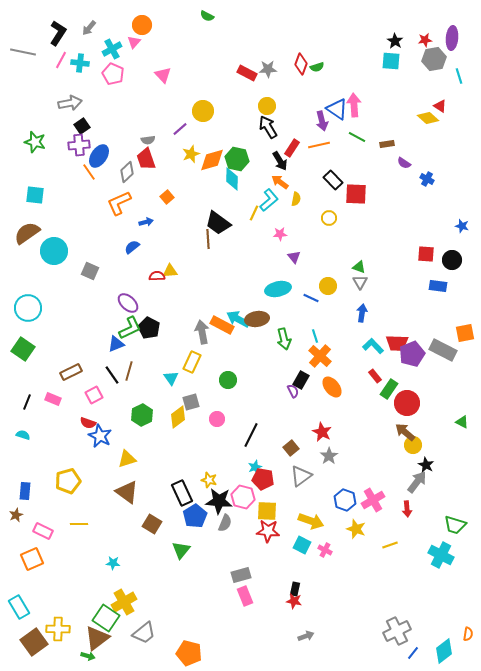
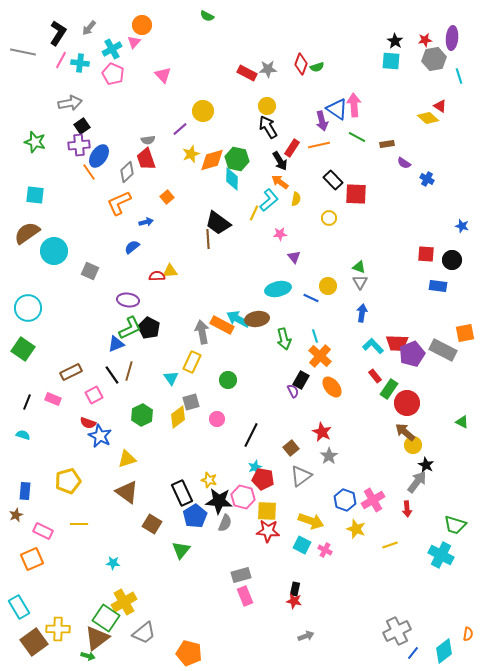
purple ellipse at (128, 303): moved 3 px up; rotated 35 degrees counterclockwise
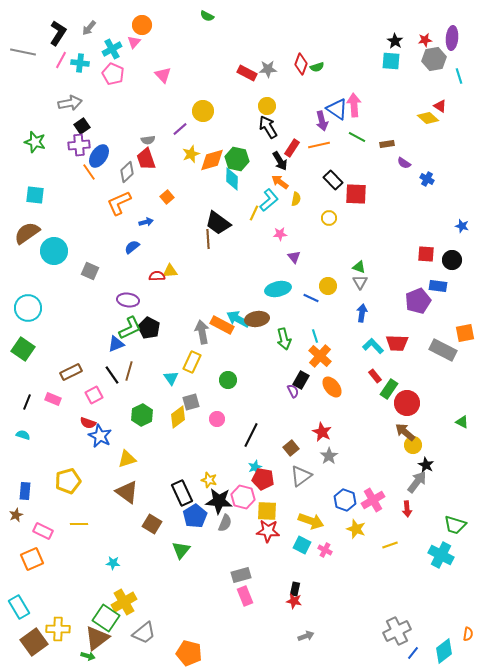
purple pentagon at (412, 354): moved 6 px right, 53 px up
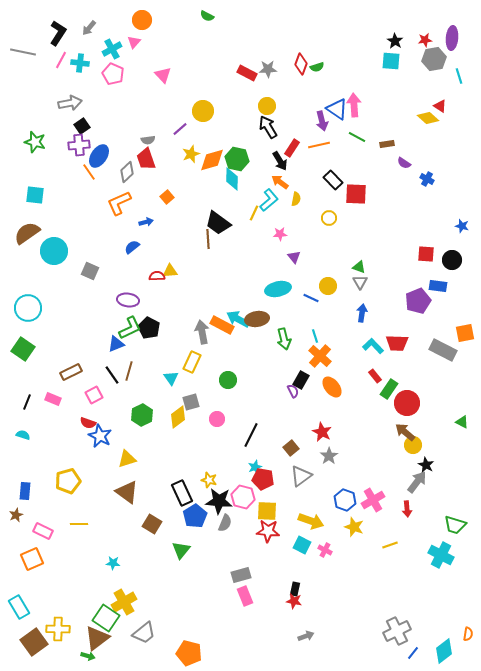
orange circle at (142, 25): moved 5 px up
yellow star at (356, 529): moved 2 px left, 2 px up
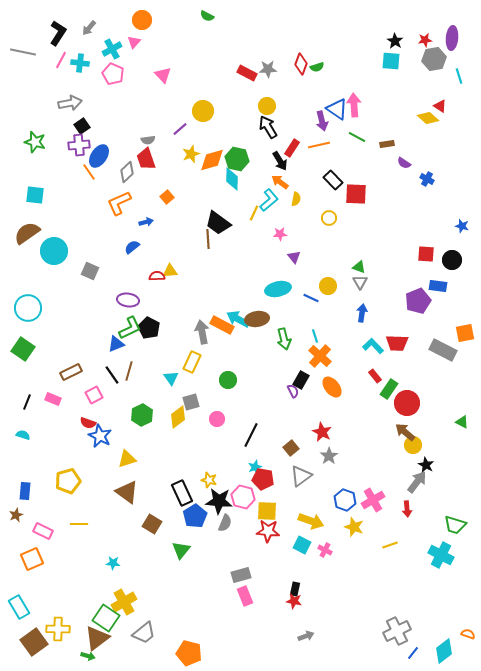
orange semicircle at (468, 634): rotated 80 degrees counterclockwise
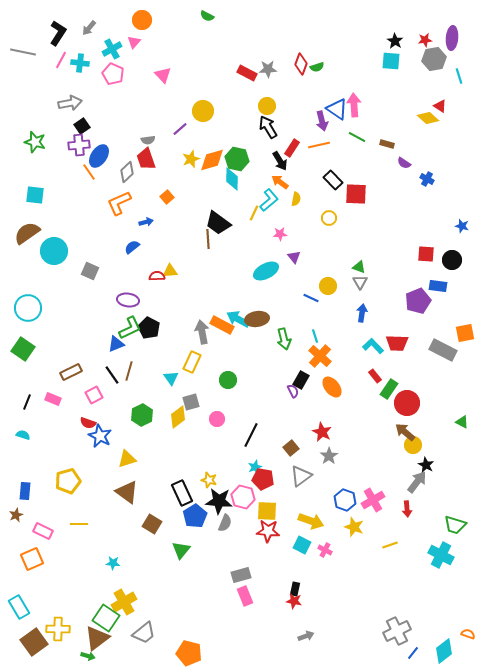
brown rectangle at (387, 144): rotated 24 degrees clockwise
yellow star at (191, 154): moved 5 px down
cyan ellipse at (278, 289): moved 12 px left, 18 px up; rotated 15 degrees counterclockwise
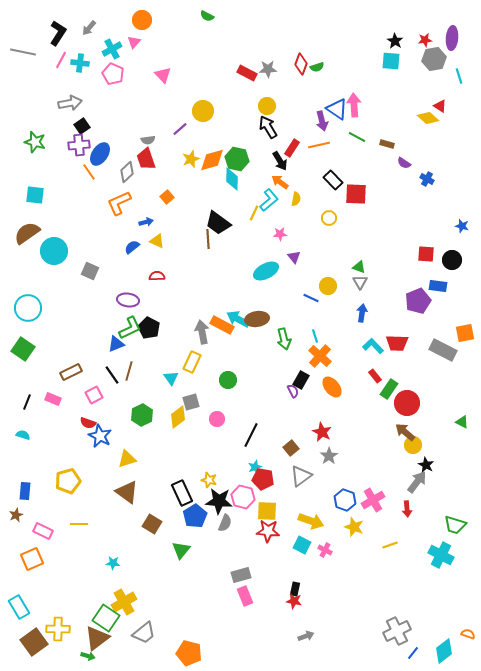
blue ellipse at (99, 156): moved 1 px right, 2 px up
yellow triangle at (170, 271): moved 13 px left, 30 px up; rotated 28 degrees clockwise
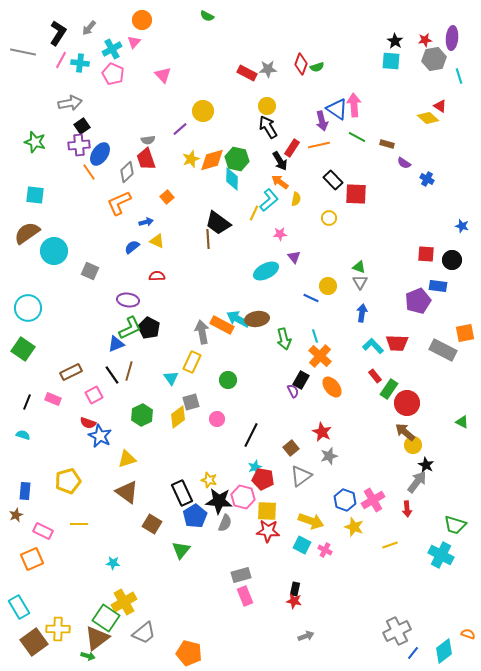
gray star at (329, 456): rotated 18 degrees clockwise
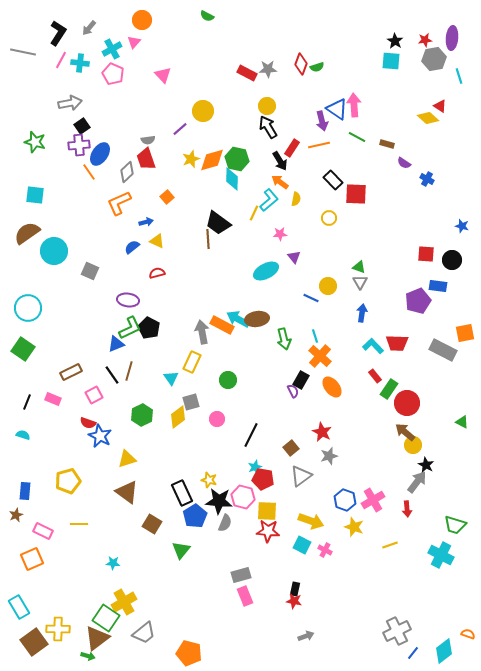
red semicircle at (157, 276): moved 3 px up; rotated 14 degrees counterclockwise
